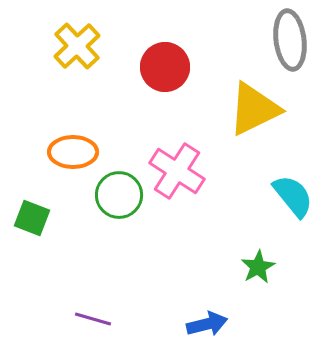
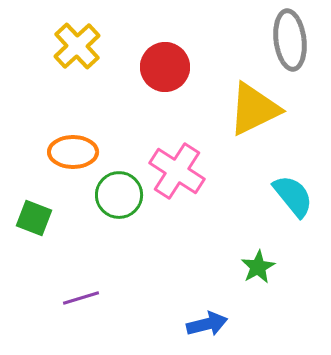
green square: moved 2 px right
purple line: moved 12 px left, 21 px up; rotated 33 degrees counterclockwise
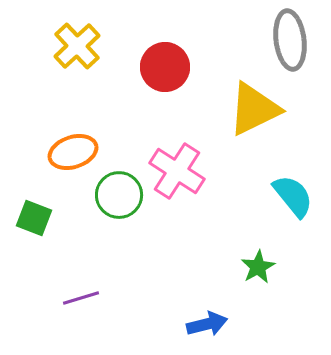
orange ellipse: rotated 18 degrees counterclockwise
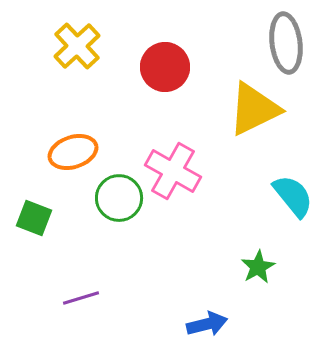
gray ellipse: moved 4 px left, 3 px down
pink cross: moved 4 px left; rotated 4 degrees counterclockwise
green circle: moved 3 px down
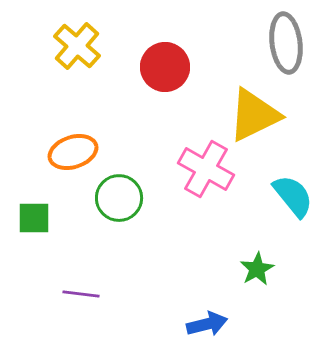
yellow cross: rotated 6 degrees counterclockwise
yellow triangle: moved 6 px down
pink cross: moved 33 px right, 2 px up
green square: rotated 21 degrees counterclockwise
green star: moved 1 px left, 2 px down
purple line: moved 4 px up; rotated 24 degrees clockwise
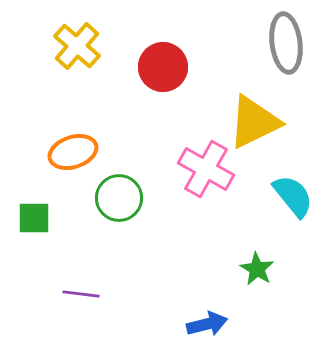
red circle: moved 2 px left
yellow triangle: moved 7 px down
green star: rotated 12 degrees counterclockwise
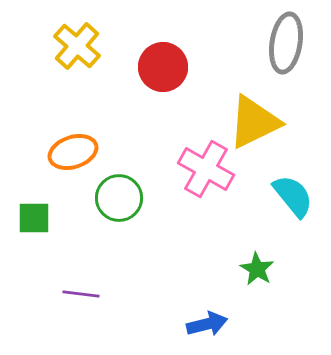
gray ellipse: rotated 16 degrees clockwise
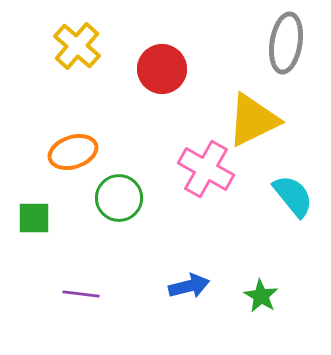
red circle: moved 1 px left, 2 px down
yellow triangle: moved 1 px left, 2 px up
green star: moved 4 px right, 27 px down
blue arrow: moved 18 px left, 38 px up
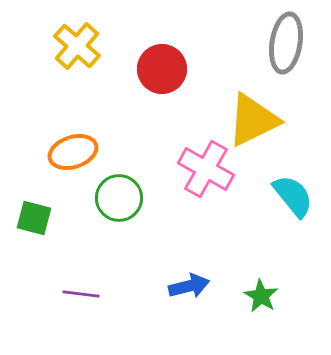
green square: rotated 15 degrees clockwise
